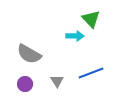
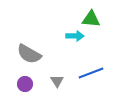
green triangle: rotated 42 degrees counterclockwise
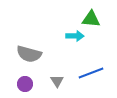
gray semicircle: rotated 15 degrees counterclockwise
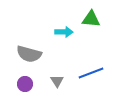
cyan arrow: moved 11 px left, 4 px up
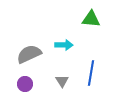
cyan arrow: moved 13 px down
gray semicircle: rotated 140 degrees clockwise
blue line: rotated 60 degrees counterclockwise
gray triangle: moved 5 px right
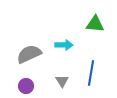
green triangle: moved 4 px right, 5 px down
purple circle: moved 1 px right, 2 px down
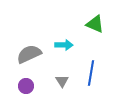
green triangle: rotated 18 degrees clockwise
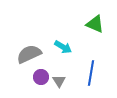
cyan arrow: moved 1 px left, 2 px down; rotated 30 degrees clockwise
gray triangle: moved 3 px left
purple circle: moved 15 px right, 9 px up
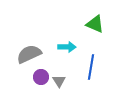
cyan arrow: moved 4 px right; rotated 30 degrees counterclockwise
blue line: moved 6 px up
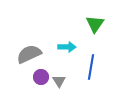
green triangle: rotated 42 degrees clockwise
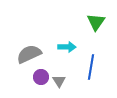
green triangle: moved 1 px right, 2 px up
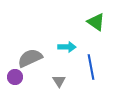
green triangle: rotated 30 degrees counterclockwise
gray semicircle: moved 1 px right, 4 px down
blue line: rotated 20 degrees counterclockwise
purple circle: moved 26 px left
